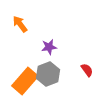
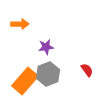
orange arrow: rotated 126 degrees clockwise
purple star: moved 3 px left
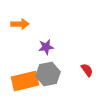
gray hexagon: rotated 10 degrees clockwise
orange rectangle: rotated 36 degrees clockwise
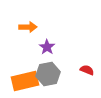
orange arrow: moved 8 px right, 3 px down
purple star: moved 1 px right; rotated 28 degrees counterclockwise
red semicircle: rotated 32 degrees counterclockwise
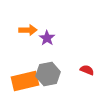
orange arrow: moved 3 px down
purple star: moved 9 px up
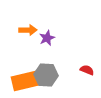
purple star: rotated 14 degrees clockwise
gray hexagon: moved 2 px left, 1 px down; rotated 15 degrees clockwise
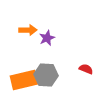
red semicircle: moved 1 px left, 1 px up
orange rectangle: moved 1 px left, 1 px up
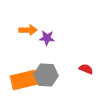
purple star: rotated 28 degrees clockwise
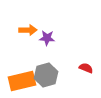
red semicircle: moved 1 px up
gray hexagon: rotated 20 degrees counterclockwise
orange rectangle: moved 2 px left, 1 px down
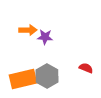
purple star: moved 2 px left, 1 px up
gray hexagon: moved 1 px right, 1 px down; rotated 15 degrees counterclockwise
orange rectangle: moved 1 px right, 2 px up
